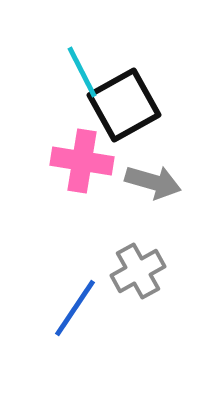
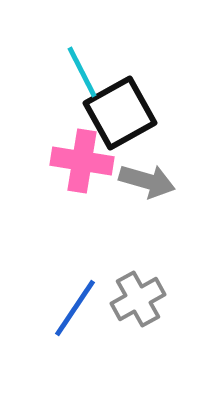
black square: moved 4 px left, 8 px down
gray arrow: moved 6 px left, 1 px up
gray cross: moved 28 px down
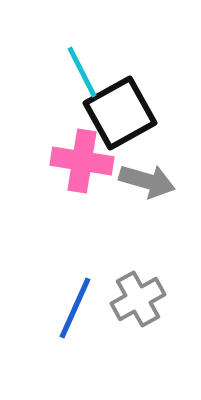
blue line: rotated 10 degrees counterclockwise
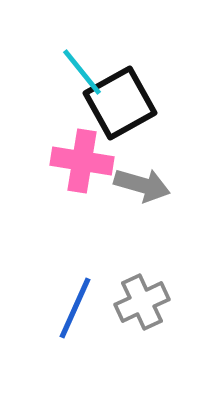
cyan line: rotated 12 degrees counterclockwise
black square: moved 10 px up
gray arrow: moved 5 px left, 4 px down
gray cross: moved 4 px right, 3 px down; rotated 4 degrees clockwise
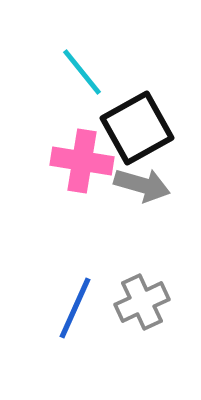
black square: moved 17 px right, 25 px down
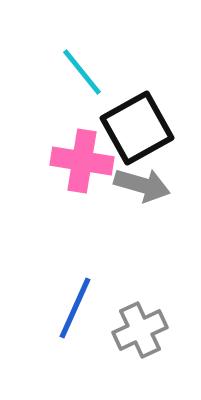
gray cross: moved 2 px left, 28 px down
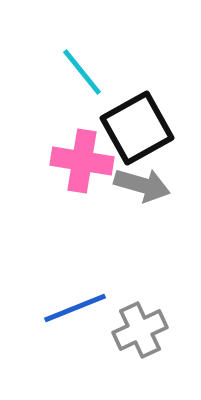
blue line: rotated 44 degrees clockwise
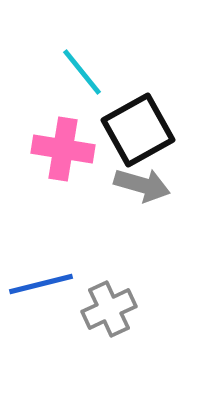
black square: moved 1 px right, 2 px down
pink cross: moved 19 px left, 12 px up
blue line: moved 34 px left, 24 px up; rotated 8 degrees clockwise
gray cross: moved 31 px left, 21 px up
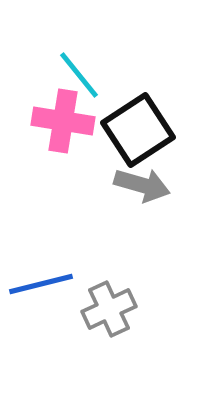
cyan line: moved 3 px left, 3 px down
black square: rotated 4 degrees counterclockwise
pink cross: moved 28 px up
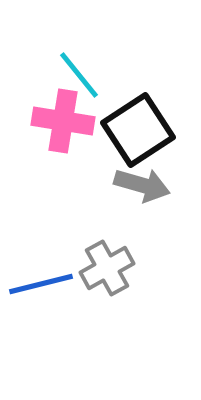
gray cross: moved 2 px left, 41 px up; rotated 4 degrees counterclockwise
